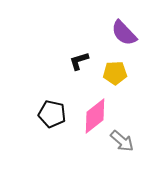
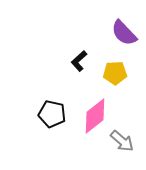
black L-shape: rotated 25 degrees counterclockwise
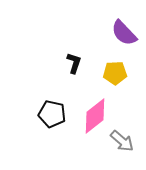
black L-shape: moved 5 px left, 2 px down; rotated 150 degrees clockwise
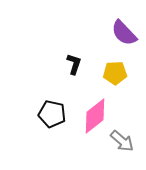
black L-shape: moved 1 px down
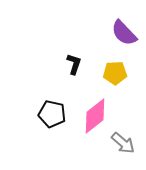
gray arrow: moved 1 px right, 2 px down
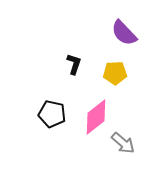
pink diamond: moved 1 px right, 1 px down
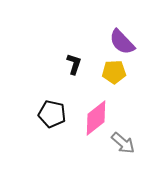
purple semicircle: moved 2 px left, 9 px down
yellow pentagon: moved 1 px left, 1 px up
pink diamond: moved 1 px down
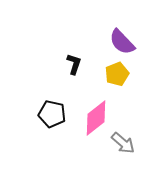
yellow pentagon: moved 3 px right, 2 px down; rotated 20 degrees counterclockwise
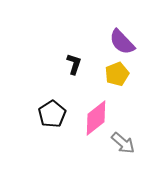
black pentagon: rotated 28 degrees clockwise
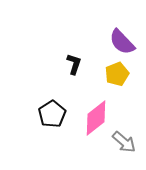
gray arrow: moved 1 px right, 1 px up
